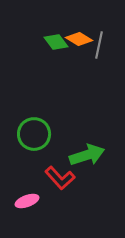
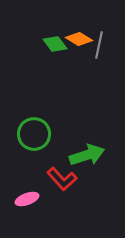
green diamond: moved 1 px left, 2 px down
red L-shape: moved 2 px right, 1 px down
pink ellipse: moved 2 px up
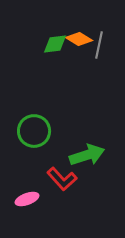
green diamond: rotated 60 degrees counterclockwise
green circle: moved 3 px up
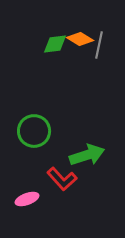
orange diamond: moved 1 px right
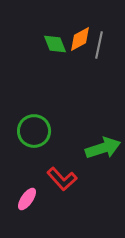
orange diamond: rotated 60 degrees counterclockwise
green diamond: rotated 75 degrees clockwise
green arrow: moved 16 px right, 7 px up
pink ellipse: rotated 35 degrees counterclockwise
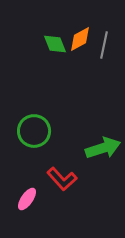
gray line: moved 5 px right
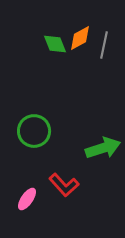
orange diamond: moved 1 px up
red L-shape: moved 2 px right, 6 px down
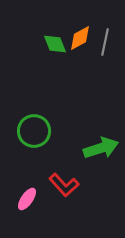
gray line: moved 1 px right, 3 px up
green arrow: moved 2 px left
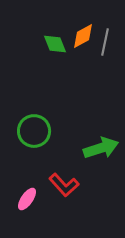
orange diamond: moved 3 px right, 2 px up
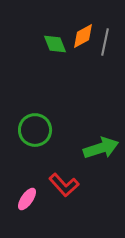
green circle: moved 1 px right, 1 px up
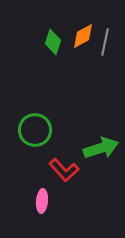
green diamond: moved 2 px left, 2 px up; rotated 40 degrees clockwise
red L-shape: moved 15 px up
pink ellipse: moved 15 px right, 2 px down; rotated 30 degrees counterclockwise
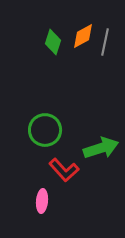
green circle: moved 10 px right
